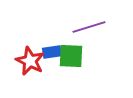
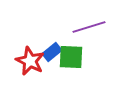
blue rectangle: rotated 30 degrees counterclockwise
green square: moved 1 px down
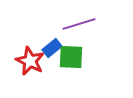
purple line: moved 10 px left, 3 px up
blue rectangle: moved 4 px up
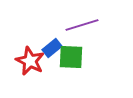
purple line: moved 3 px right, 1 px down
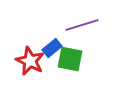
green square: moved 1 px left, 2 px down; rotated 8 degrees clockwise
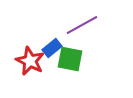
purple line: rotated 12 degrees counterclockwise
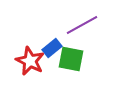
green square: moved 1 px right
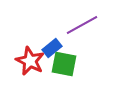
green square: moved 7 px left, 5 px down
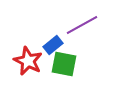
blue rectangle: moved 1 px right, 3 px up
red star: moved 2 px left
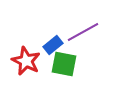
purple line: moved 1 px right, 7 px down
red star: moved 2 px left
